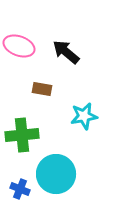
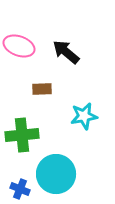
brown rectangle: rotated 12 degrees counterclockwise
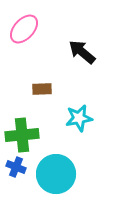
pink ellipse: moved 5 px right, 17 px up; rotated 68 degrees counterclockwise
black arrow: moved 16 px right
cyan star: moved 5 px left, 2 px down
blue cross: moved 4 px left, 22 px up
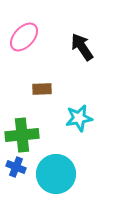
pink ellipse: moved 8 px down
black arrow: moved 5 px up; rotated 16 degrees clockwise
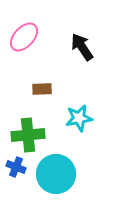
green cross: moved 6 px right
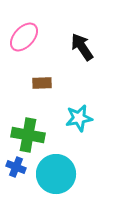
brown rectangle: moved 6 px up
green cross: rotated 16 degrees clockwise
